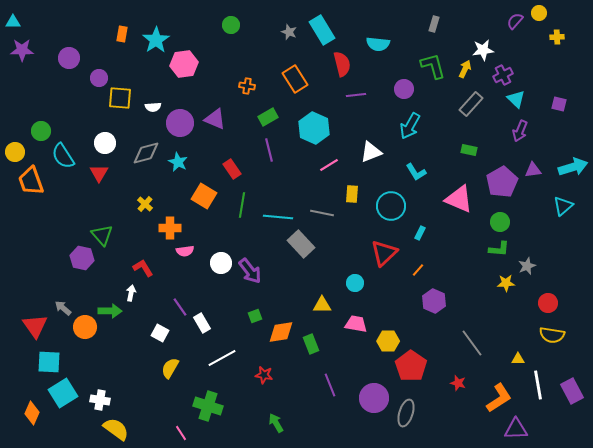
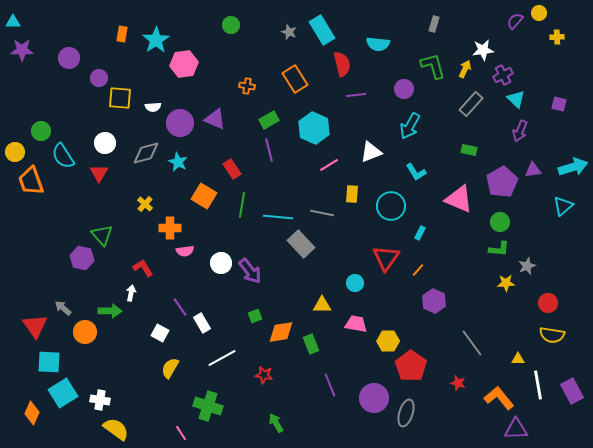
green rectangle at (268, 117): moved 1 px right, 3 px down
red triangle at (384, 253): moved 2 px right, 5 px down; rotated 12 degrees counterclockwise
orange circle at (85, 327): moved 5 px down
orange L-shape at (499, 398): rotated 96 degrees counterclockwise
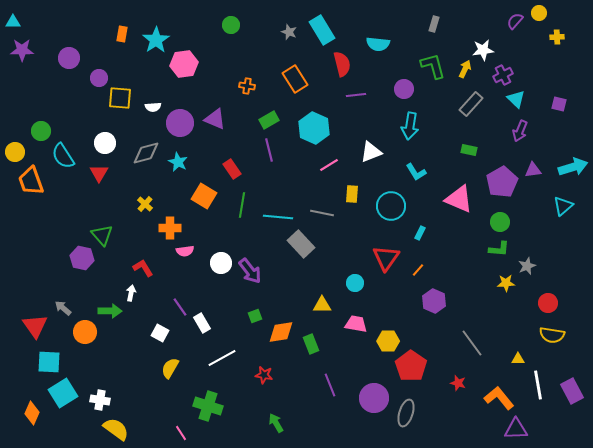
cyan arrow at (410, 126): rotated 20 degrees counterclockwise
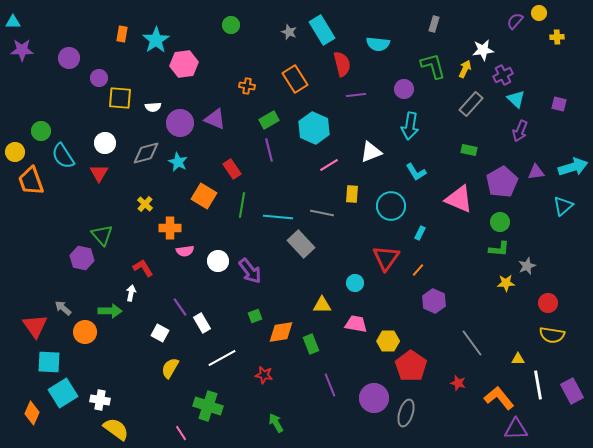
purple triangle at (533, 170): moved 3 px right, 2 px down
white circle at (221, 263): moved 3 px left, 2 px up
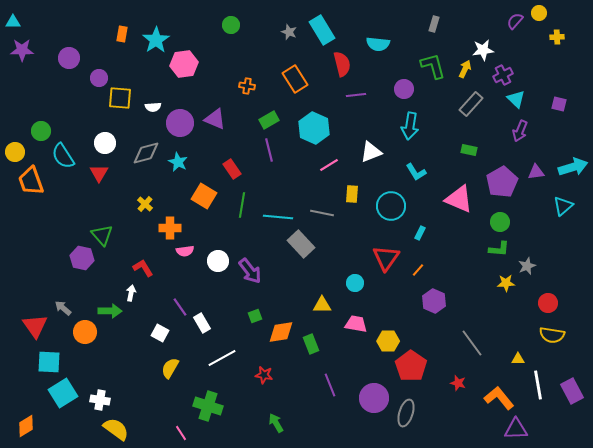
orange diamond at (32, 413): moved 6 px left, 13 px down; rotated 35 degrees clockwise
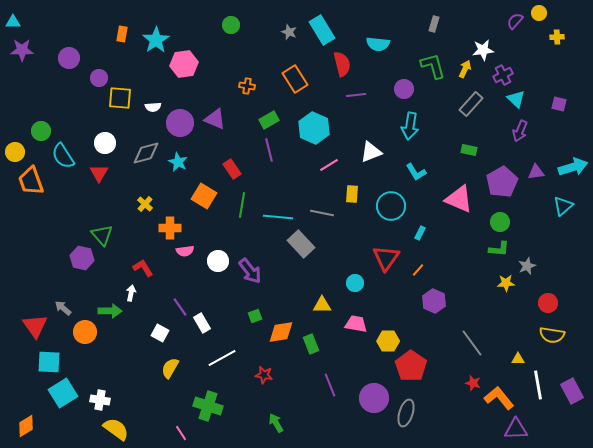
red star at (458, 383): moved 15 px right
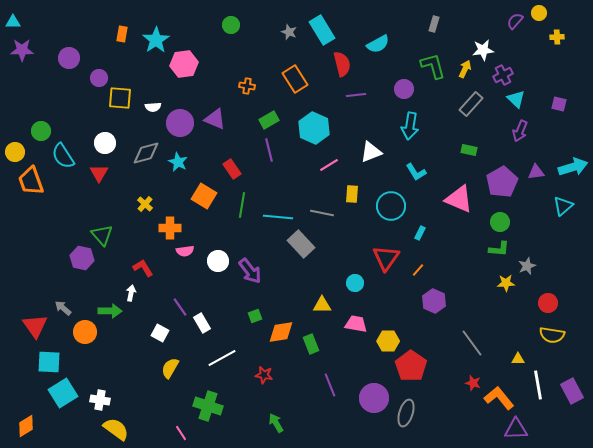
cyan semicircle at (378, 44): rotated 35 degrees counterclockwise
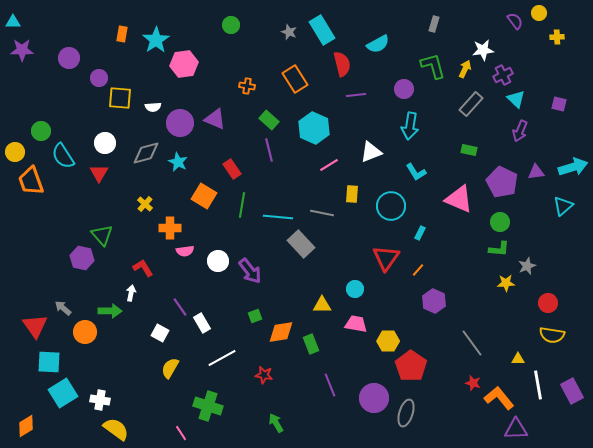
purple semicircle at (515, 21): rotated 102 degrees clockwise
green rectangle at (269, 120): rotated 72 degrees clockwise
purple pentagon at (502, 182): rotated 16 degrees counterclockwise
cyan circle at (355, 283): moved 6 px down
